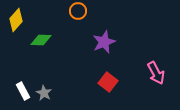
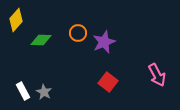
orange circle: moved 22 px down
pink arrow: moved 1 px right, 2 px down
gray star: moved 1 px up
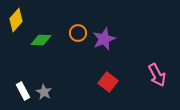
purple star: moved 3 px up
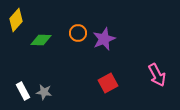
red square: moved 1 px down; rotated 24 degrees clockwise
gray star: rotated 21 degrees counterclockwise
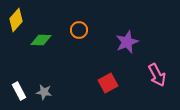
orange circle: moved 1 px right, 3 px up
purple star: moved 23 px right, 3 px down
white rectangle: moved 4 px left
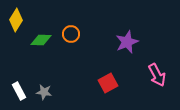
yellow diamond: rotated 10 degrees counterclockwise
orange circle: moved 8 px left, 4 px down
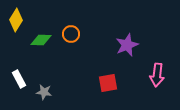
purple star: moved 3 px down
pink arrow: rotated 35 degrees clockwise
red square: rotated 18 degrees clockwise
white rectangle: moved 12 px up
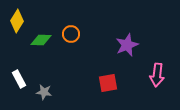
yellow diamond: moved 1 px right, 1 px down
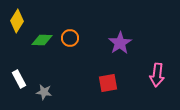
orange circle: moved 1 px left, 4 px down
green diamond: moved 1 px right
purple star: moved 7 px left, 2 px up; rotated 10 degrees counterclockwise
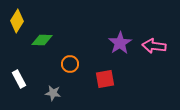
orange circle: moved 26 px down
pink arrow: moved 3 px left, 29 px up; rotated 90 degrees clockwise
red square: moved 3 px left, 4 px up
gray star: moved 9 px right, 1 px down
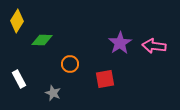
gray star: rotated 14 degrees clockwise
